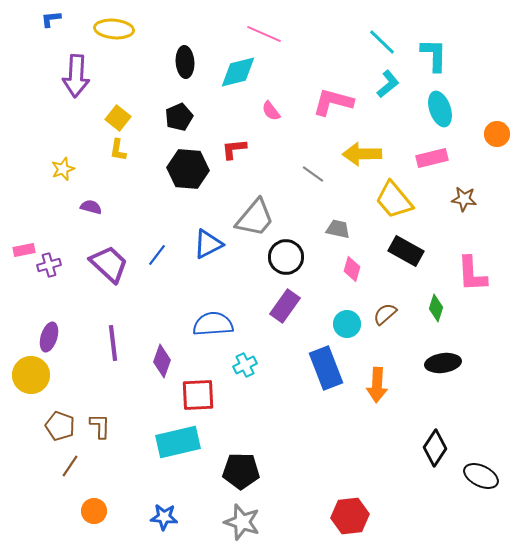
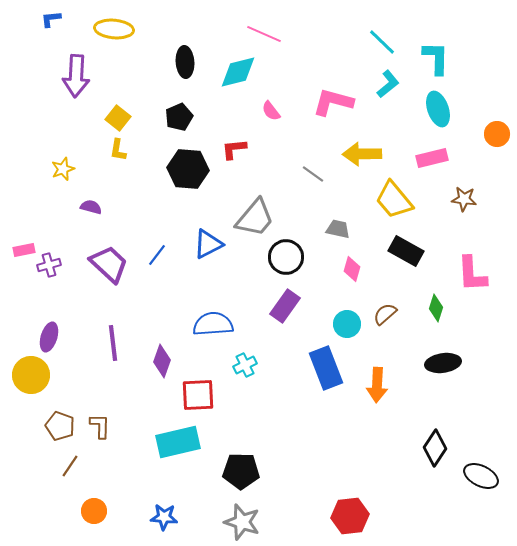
cyan L-shape at (434, 55): moved 2 px right, 3 px down
cyan ellipse at (440, 109): moved 2 px left
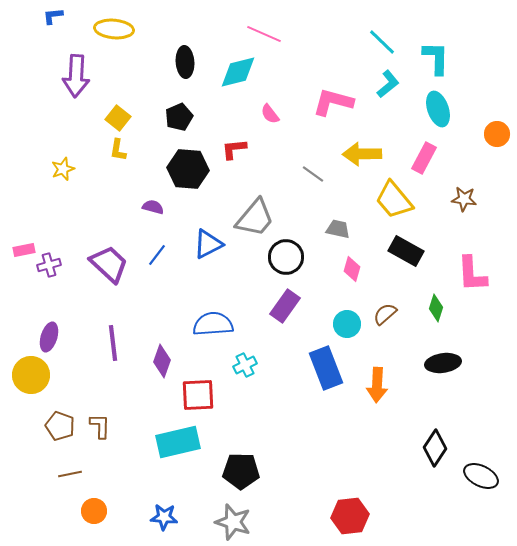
blue L-shape at (51, 19): moved 2 px right, 3 px up
pink semicircle at (271, 111): moved 1 px left, 3 px down
pink rectangle at (432, 158): moved 8 px left; rotated 48 degrees counterclockwise
purple semicircle at (91, 207): moved 62 px right
brown line at (70, 466): moved 8 px down; rotated 45 degrees clockwise
gray star at (242, 522): moved 9 px left
